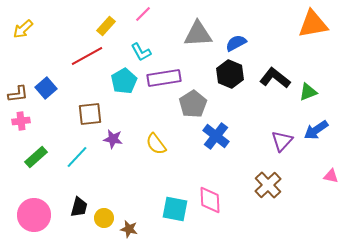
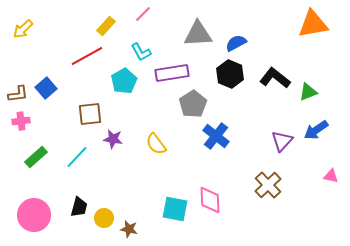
purple rectangle: moved 8 px right, 5 px up
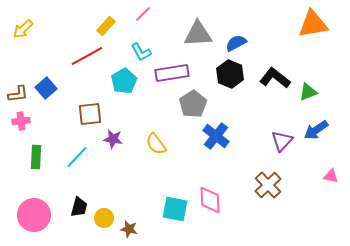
green rectangle: rotated 45 degrees counterclockwise
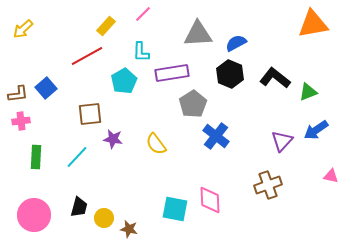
cyan L-shape: rotated 30 degrees clockwise
brown cross: rotated 24 degrees clockwise
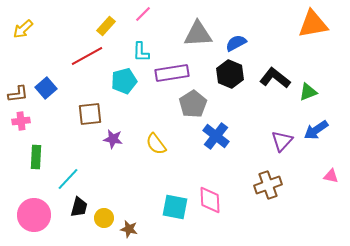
cyan pentagon: rotated 15 degrees clockwise
cyan line: moved 9 px left, 22 px down
cyan square: moved 2 px up
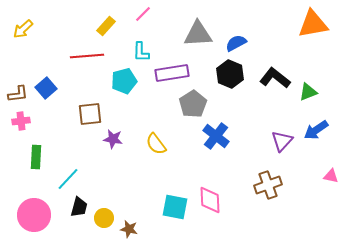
red line: rotated 24 degrees clockwise
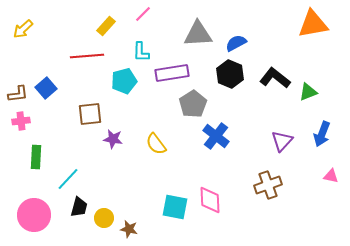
blue arrow: moved 6 px right, 4 px down; rotated 35 degrees counterclockwise
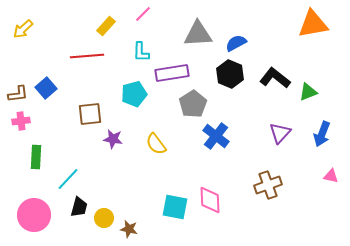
cyan pentagon: moved 10 px right, 13 px down
purple triangle: moved 2 px left, 8 px up
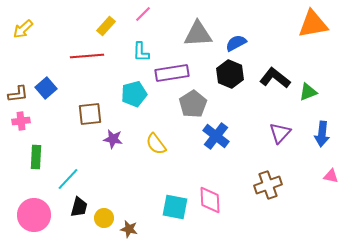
blue arrow: rotated 15 degrees counterclockwise
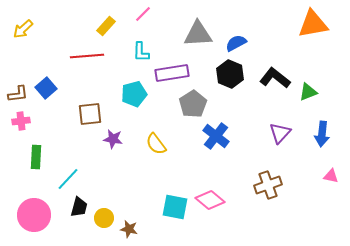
pink diamond: rotated 48 degrees counterclockwise
